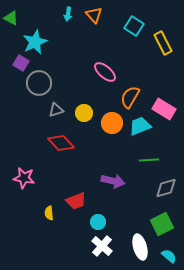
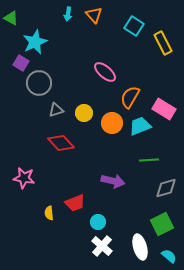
red trapezoid: moved 1 px left, 2 px down
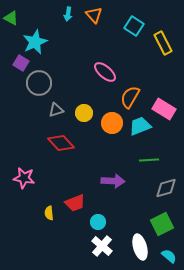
purple arrow: rotated 10 degrees counterclockwise
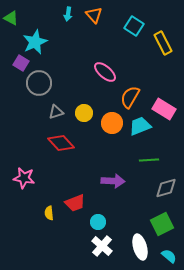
gray triangle: moved 2 px down
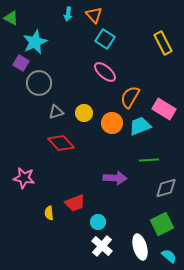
cyan square: moved 29 px left, 13 px down
purple arrow: moved 2 px right, 3 px up
